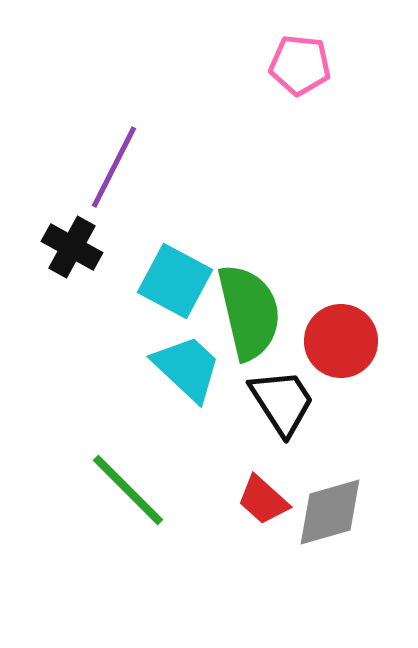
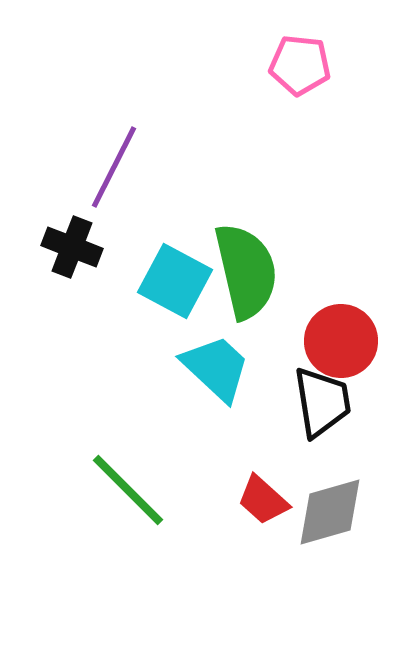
black cross: rotated 8 degrees counterclockwise
green semicircle: moved 3 px left, 41 px up
cyan trapezoid: moved 29 px right
black trapezoid: moved 40 px right; rotated 24 degrees clockwise
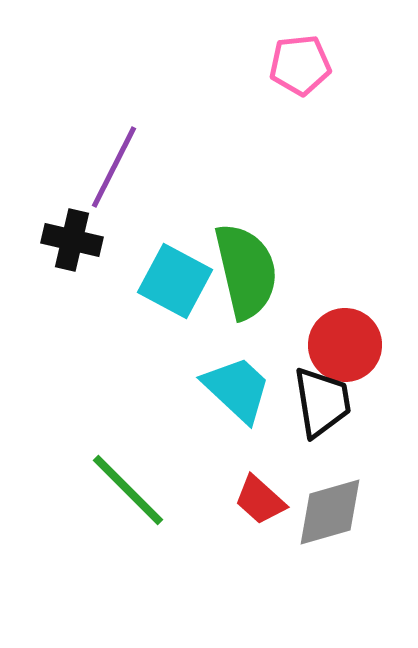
pink pentagon: rotated 12 degrees counterclockwise
black cross: moved 7 px up; rotated 8 degrees counterclockwise
red circle: moved 4 px right, 4 px down
cyan trapezoid: moved 21 px right, 21 px down
red trapezoid: moved 3 px left
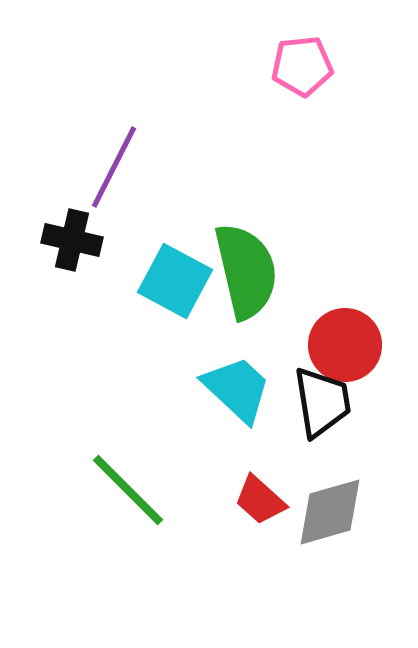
pink pentagon: moved 2 px right, 1 px down
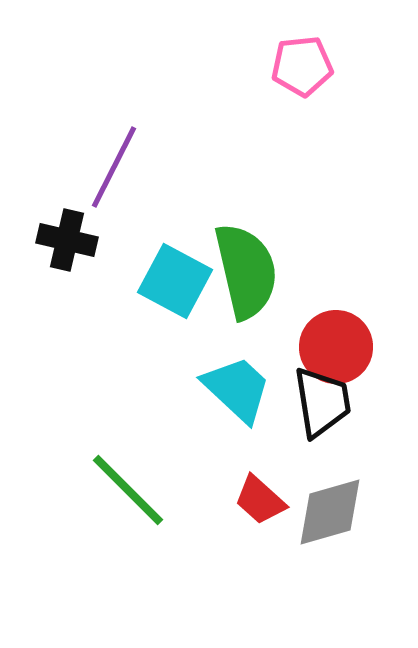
black cross: moved 5 px left
red circle: moved 9 px left, 2 px down
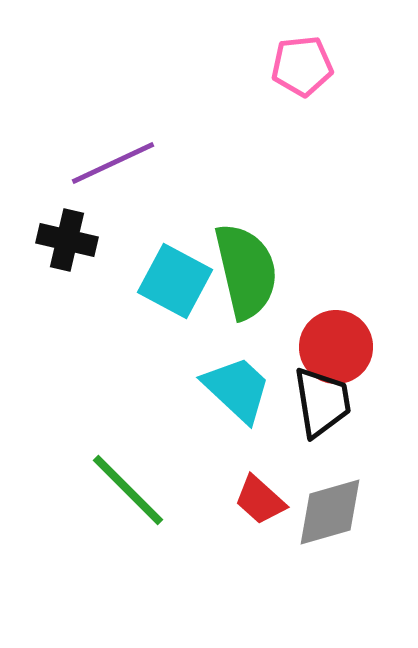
purple line: moved 1 px left, 4 px up; rotated 38 degrees clockwise
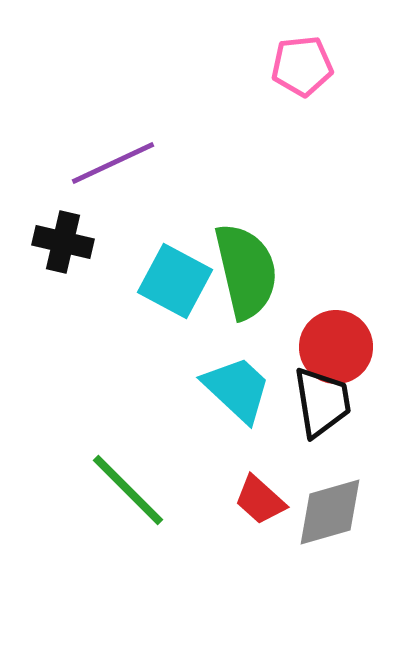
black cross: moved 4 px left, 2 px down
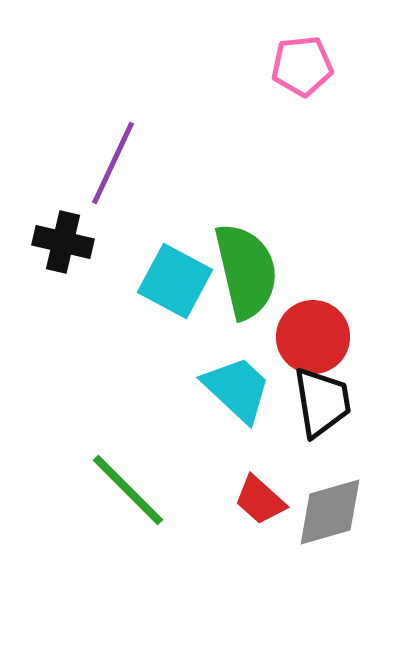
purple line: rotated 40 degrees counterclockwise
red circle: moved 23 px left, 10 px up
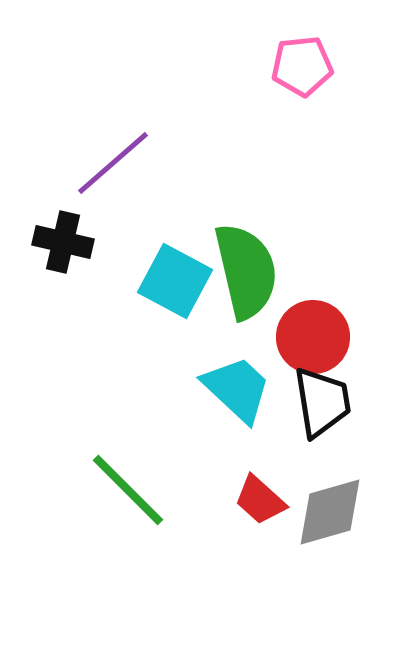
purple line: rotated 24 degrees clockwise
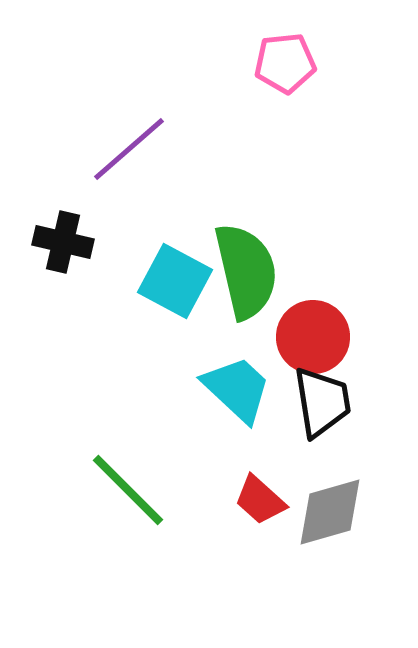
pink pentagon: moved 17 px left, 3 px up
purple line: moved 16 px right, 14 px up
